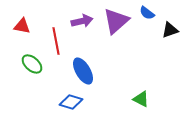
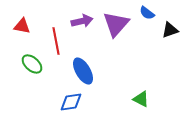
purple triangle: moved 3 px down; rotated 8 degrees counterclockwise
blue diamond: rotated 25 degrees counterclockwise
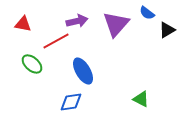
purple arrow: moved 5 px left
red triangle: moved 1 px right, 2 px up
black triangle: moved 3 px left; rotated 12 degrees counterclockwise
red line: rotated 72 degrees clockwise
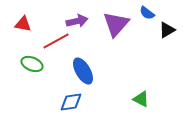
green ellipse: rotated 20 degrees counterclockwise
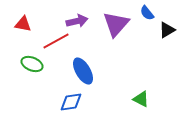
blue semicircle: rotated 14 degrees clockwise
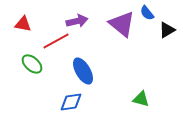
purple triangle: moved 6 px right; rotated 32 degrees counterclockwise
green ellipse: rotated 20 degrees clockwise
green triangle: rotated 12 degrees counterclockwise
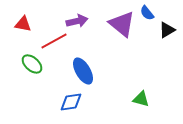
red line: moved 2 px left
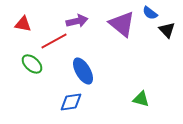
blue semicircle: moved 3 px right; rotated 14 degrees counterclockwise
black triangle: rotated 42 degrees counterclockwise
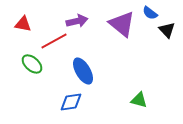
green triangle: moved 2 px left, 1 px down
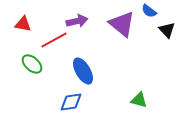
blue semicircle: moved 1 px left, 2 px up
red line: moved 1 px up
